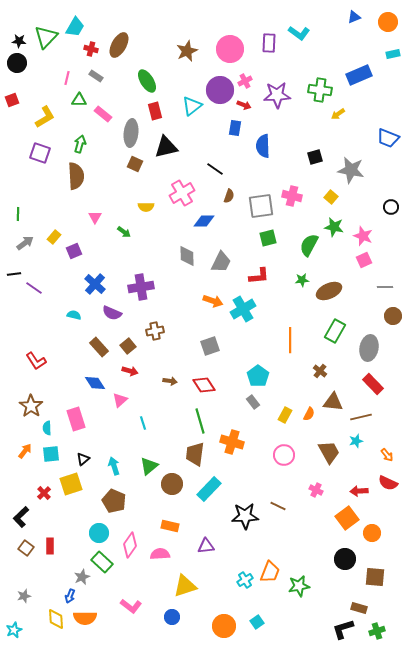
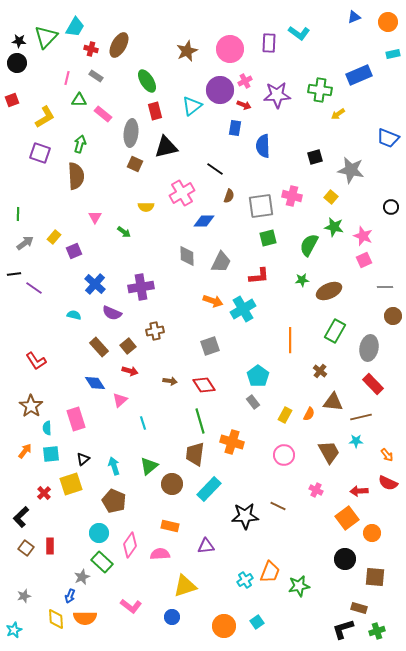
cyan star at (356, 441): rotated 16 degrees clockwise
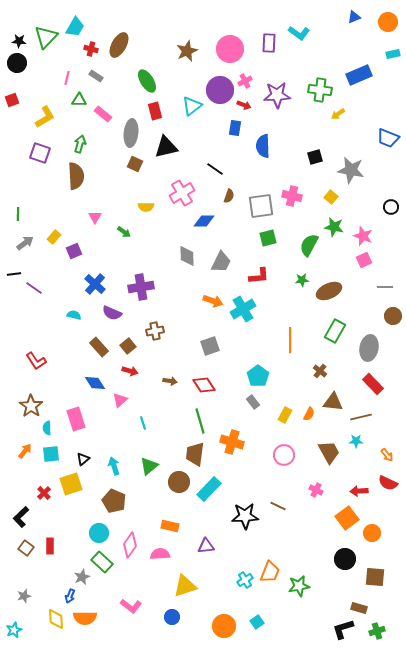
brown circle at (172, 484): moved 7 px right, 2 px up
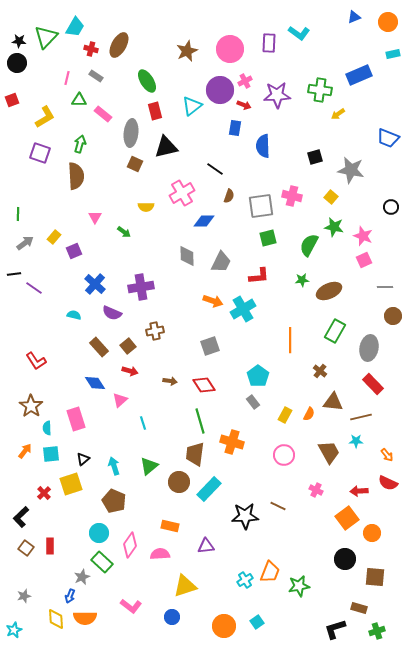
black L-shape at (343, 629): moved 8 px left
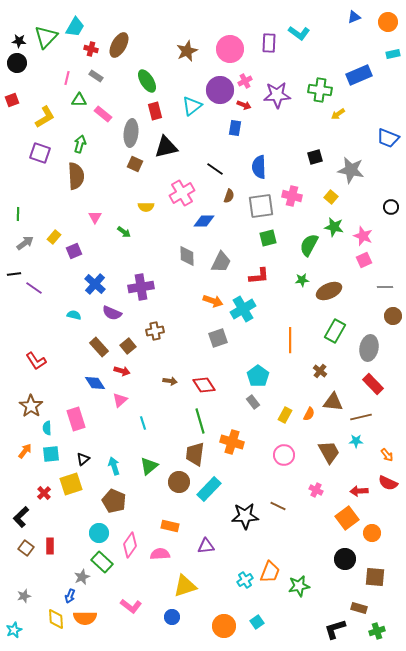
blue semicircle at (263, 146): moved 4 px left, 21 px down
gray square at (210, 346): moved 8 px right, 8 px up
red arrow at (130, 371): moved 8 px left
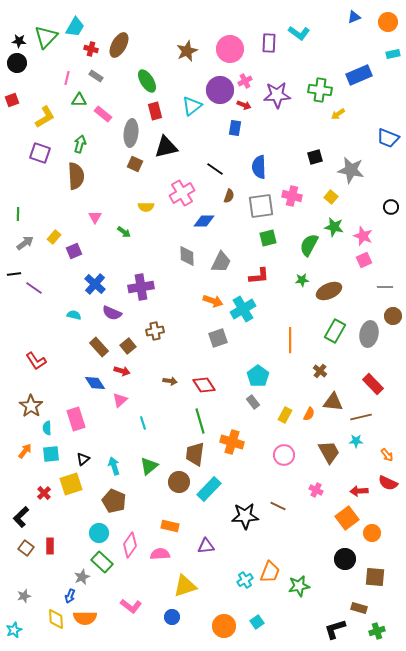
gray ellipse at (369, 348): moved 14 px up
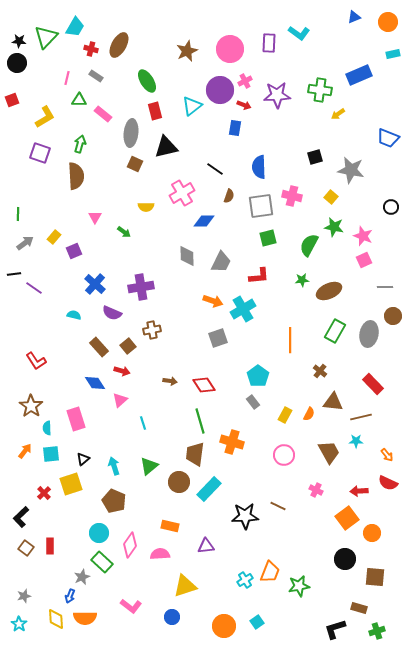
brown cross at (155, 331): moved 3 px left, 1 px up
cyan star at (14, 630): moved 5 px right, 6 px up; rotated 14 degrees counterclockwise
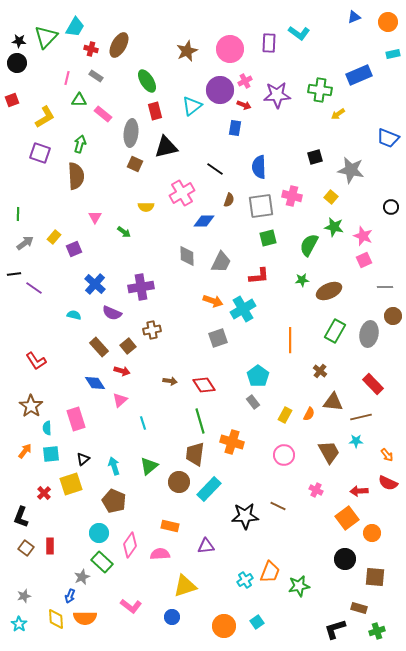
brown semicircle at (229, 196): moved 4 px down
purple square at (74, 251): moved 2 px up
black L-shape at (21, 517): rotated 25 degrees counterclockwise
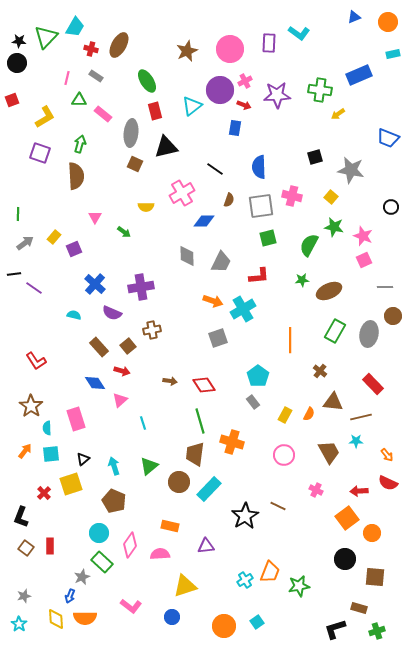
black star at (245, 516): rotated 28 degrees counterclockwise
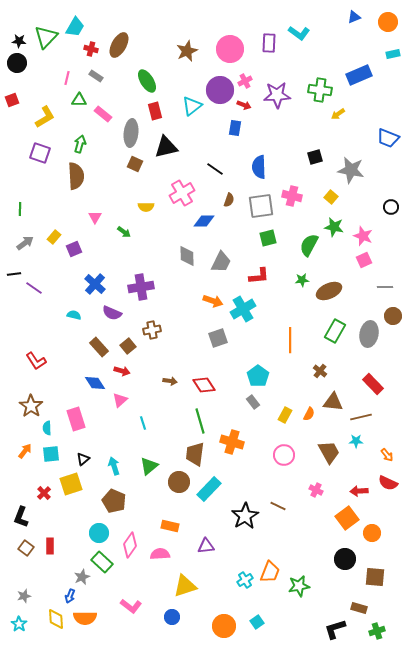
green line at (18, 214): moved 2 px right, 5 px up
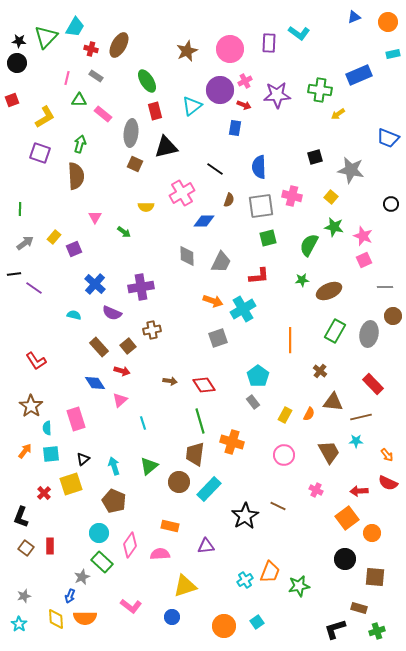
black circle at (391, 207): moved 3 px up
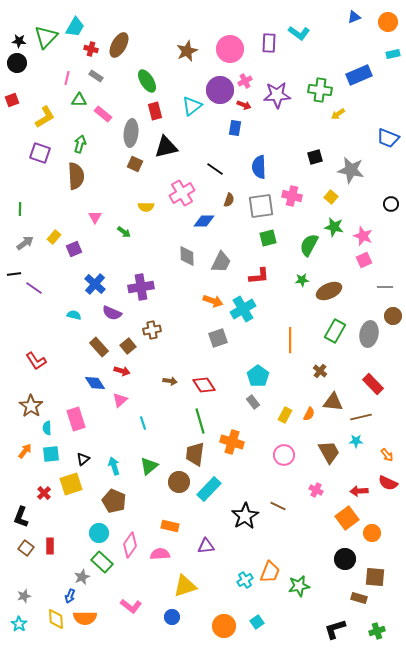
brown rectangle at (359, 608): moved 10 px up
